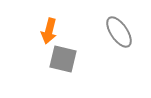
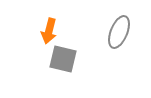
gray ellipse: rotated 56 degrees clockwise
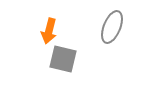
gray ellipse: moved 7 px left, 5 px up
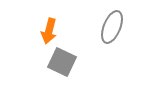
gray square: moved 1 px left, 3 px down; rotated 12 degrees clockwise
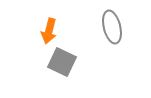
gray ellipse: rotated 36 degrees counterclockwise
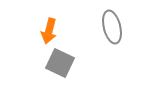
gray square: moved 2 px left, 1 px down
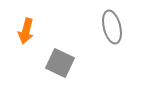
orange arrow: moved 23 px left
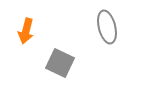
gray ellipse: moved 5 px left
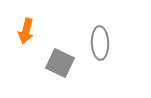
gray ellipse: moved 7 px left, 16 px down; rotated 12 degrees clockwise
